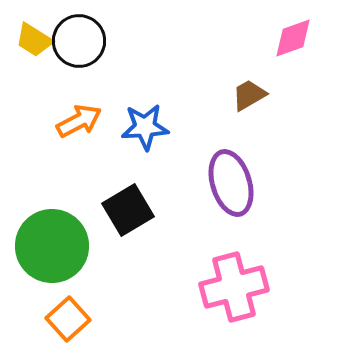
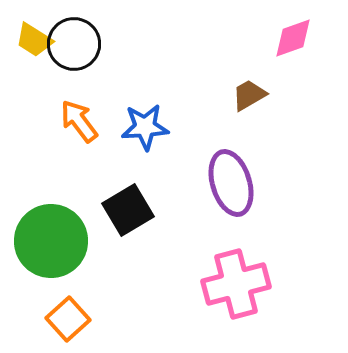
black circle: moved 5 px left, 3 px down
orange arrow: rotated 99 degrees counterclockwise
green circle: moved 1 px left, 5 px up
pink cross: moved 2 px right, 3 px up
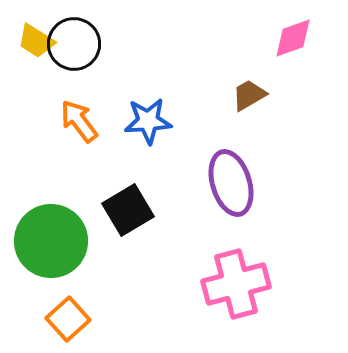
yellow trapezoid: moved 2 px right, 1 px down
blue star: moved 3 px right, 6 px up
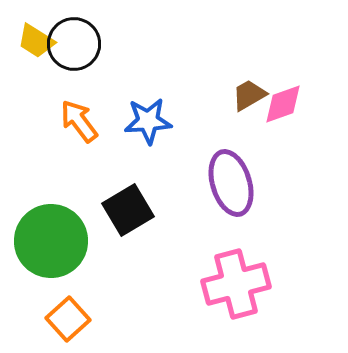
pink diamond: moved 10 px left, 66 px down
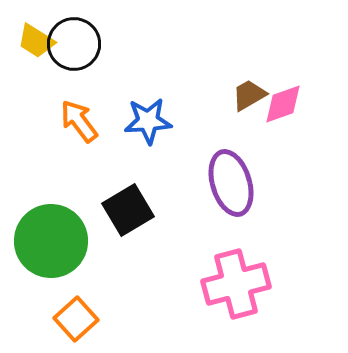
orange square: moved 8 px right
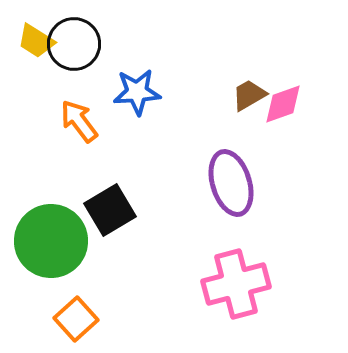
blue star: moved 11 px left, 29 px up
black square: moved 18 px left
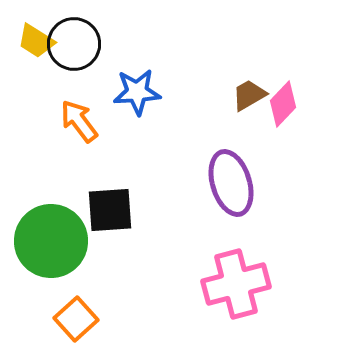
pink diamond: rotated 27 degrees counterclockwise
black square: rotated 27 degrees clockwise
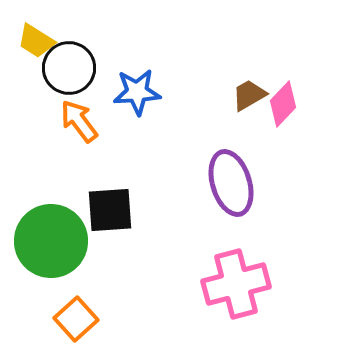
black circle: moved 5 px left, 24 px down
